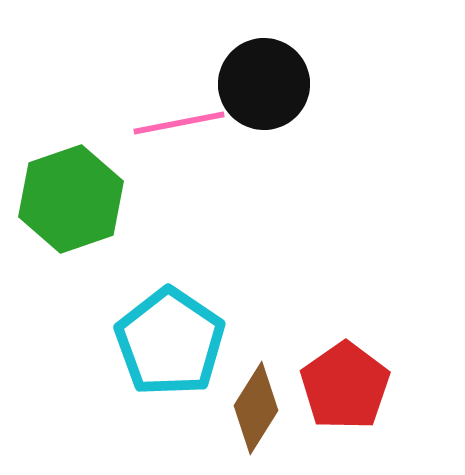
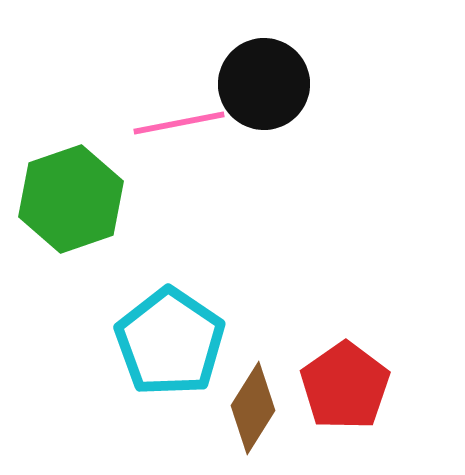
brown diamond: moved 3 px left
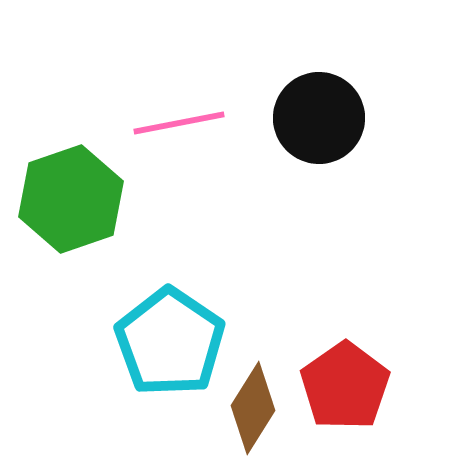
black circle: moved 55 px right, 34 px down
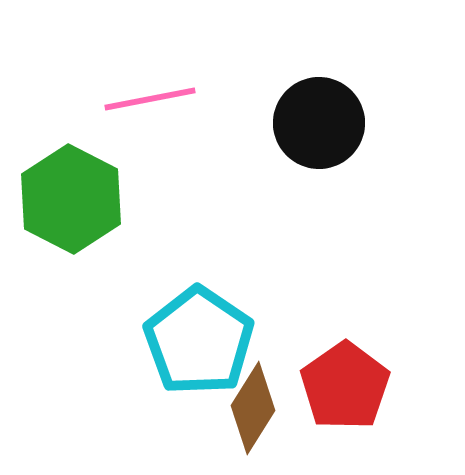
black circle: moved 5 px down
pink line: moved 29 px left, 24 px up
green hexagon: rotated 14 degrees counterclockwise
cyan pentagon: moved 29 px right, 1 px up
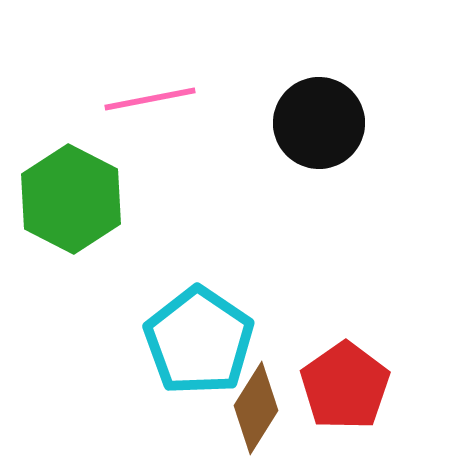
brown diamond: moved 3 px right
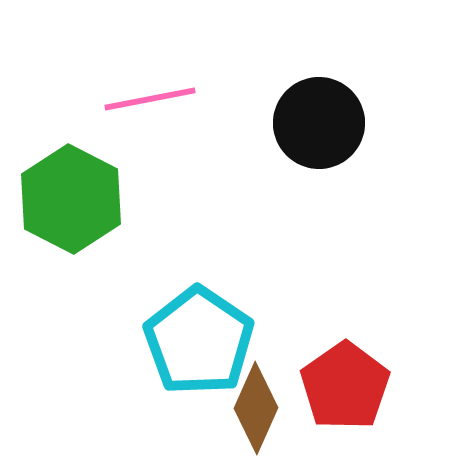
brown diamond: rotated 8 degrees counterclockwise
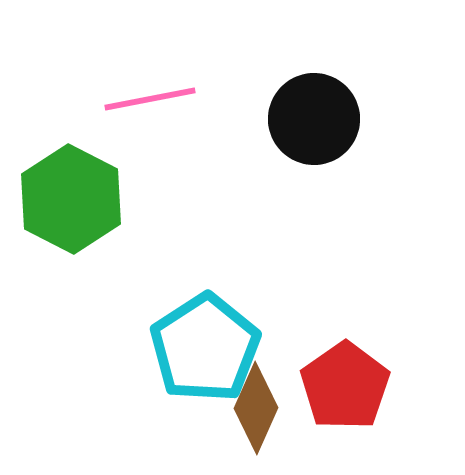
black circle: moved 5 px left, 4 px up
cyan pentagon: moved 6 px right, 7 px down; rotated 5 degrees clockwise
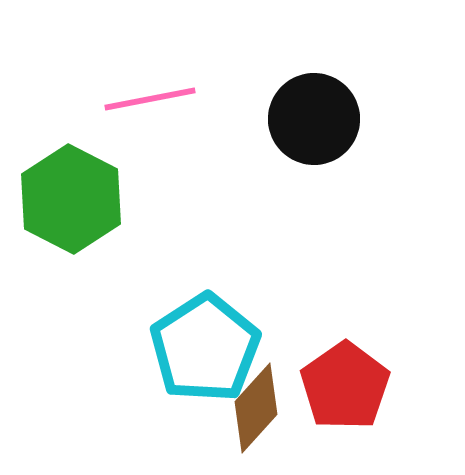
brown diamond: rotated 18 degrees clockwise
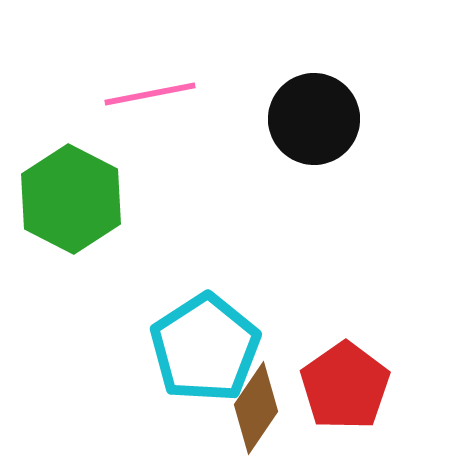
pink line: moved 5 px up
brown diamond: rotated 8 degrees counterclockwise
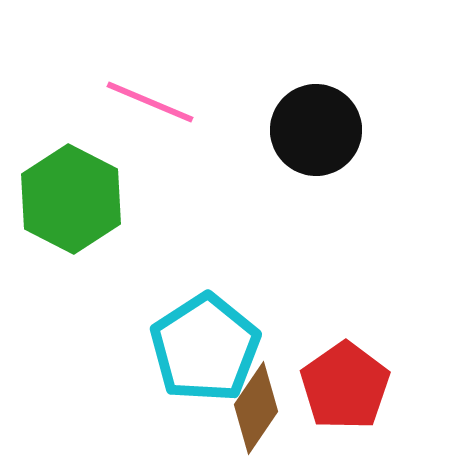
pink line: moved 8 px down; rotated 34 degrees clockwise
black circle: moved 2 px right, 11 px down
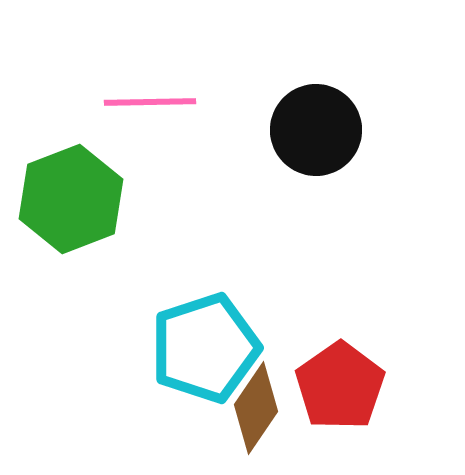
pink line: rotated 24 degrees counterclockwise
green hexagon: rotated 12 degrees clockwise
cyan pentagon: rotated 15 degrees clockwise
red pentagon: moved 5 px left
